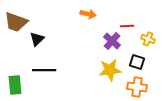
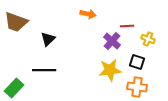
black triangle: moved 11 px right
green rectangle: moved 1 px left, 3 px down; rotated 48 degrees clockwise
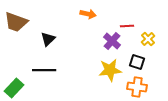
yellow cross: rotated 24 degrees clockwise
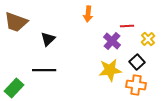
orange arrow: rotated 84 degrees clockwise
black square: rotated 28 degrees clockwise
orange cross: moved 1 px left, 2 px up
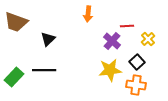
green rectangle: moved 11 px up
